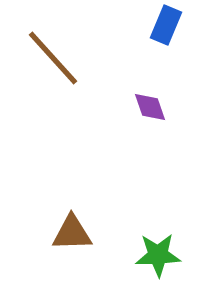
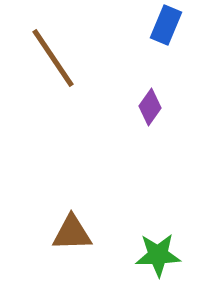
brown line: rotated 8 degrees clockwise
purple diamond: rotated 54 degrees clockwise
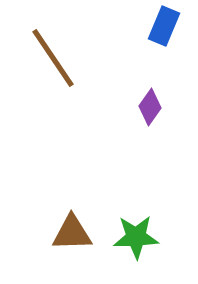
blue rectangle: moved 2 px left, 1 px down
green star: moved 22 px left, 18 px up
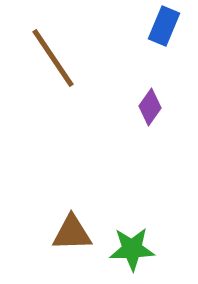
green star: moved 4 px left, 12 px down
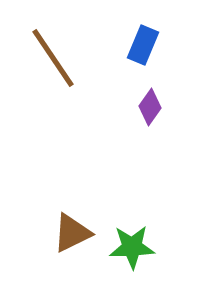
blue rectangle: moved 21 px left, 19 px down
brown triangle: rotated 24 degrees counterclockwise
green star: moved 2 px up
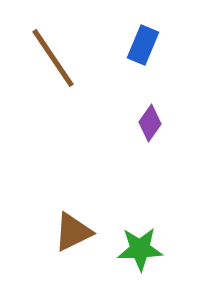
purple diamond: moved 16 px down
brown triangle: moved 1 px right, 1 px up
green star: moved 8 px right, 2 px down
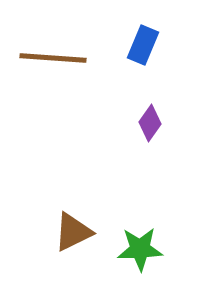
brown line: rotated 52 degrees counterclockwise
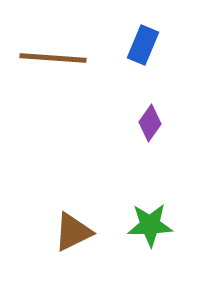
green star: moved 10 px right, 24 px up
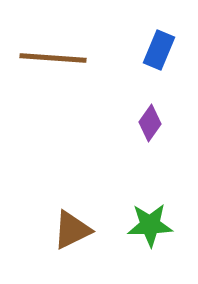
blue rectangle: moved 16 px right, 5 px down
brown triangle: moved 1 px left, 2 px up
